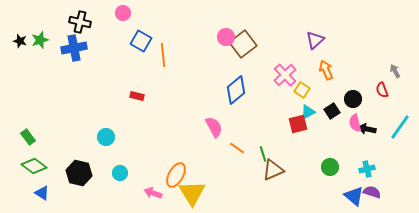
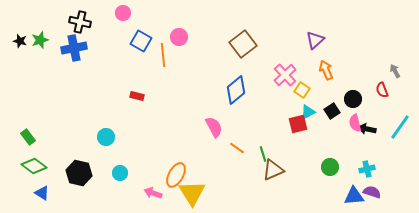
pink circle at (226, 37): moved 47 px left
blue triangle at (354, 196): rotated 45 degrees counterclockwise
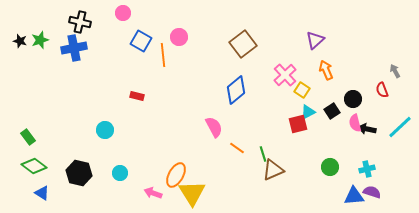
cyan line at (400, 127): rotated 12 degrees clockwise
cyan circle at (106, 137): moved 1 px left, 7 px up
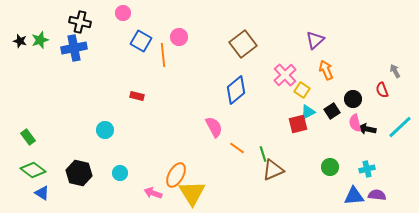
green diamond at (34, 166): moved 1 px left, 4 px down
purple semicircle at (372, 192): moved 5 px right, 3 px down; rotated 12 degrees counterclockwise
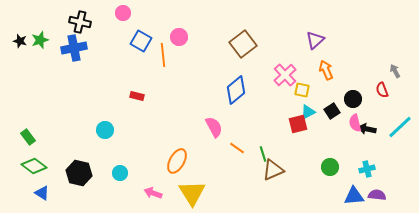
yellow square at (302, 90): rotated 21 degrees counterclockwise
green diamond at (33, 170): moved 1 px right, 4 px up
orange ellipse at (176, 175): moved 1 px right, 14 px up
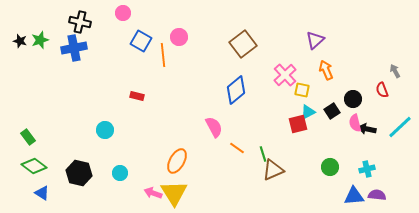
yellow triangle at (192, 193): moved 18 px left
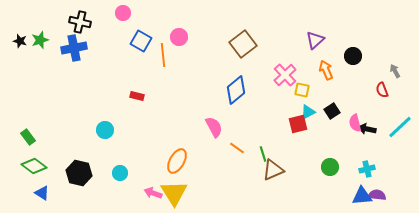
black circle at (353, 99): moved 43 px up
blue triangle at (354, 196): moved 8 px right
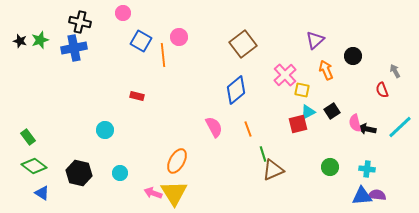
orange line at (237, 148): moved 11 px right, 19 px up; rotated 35 degrees clockwise
cyan cross at (367, 169): rotated 21 degrees clockwise
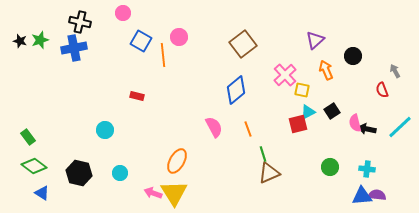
brown triangle at (273, 170): moved 4 px left, 3 px down
